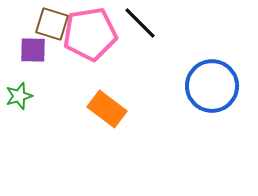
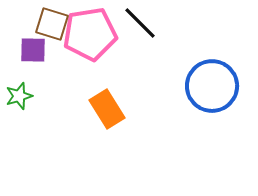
orange rectangle: rotated 21 degrees clockwise
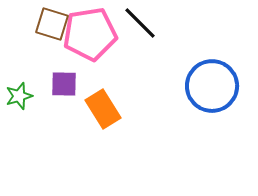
purple square: moved 31 px right, 34 px down
orange rectangle: moved 4 px left
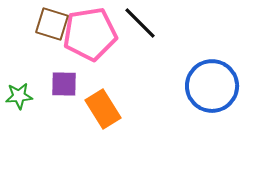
green star: rotated 12 degrees clockwise
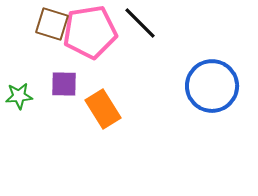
pink pentagon: moved 2 px up
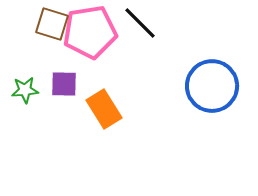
green star: moved 6 px right, 6 px up
orange rectangle: moved 1 px right
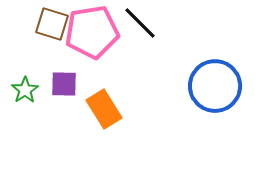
pink pentagon: moved 2 px right
blue circle: moved 3 px right
green star: rotated 28 degrees counterclockwise
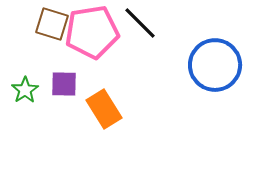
blue circle: moved 21 px up
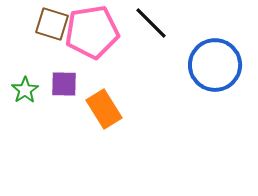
black line: moved 11 px right
